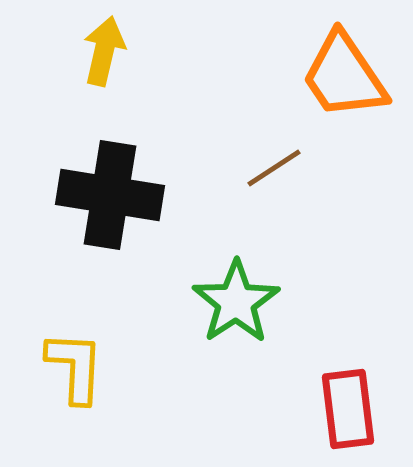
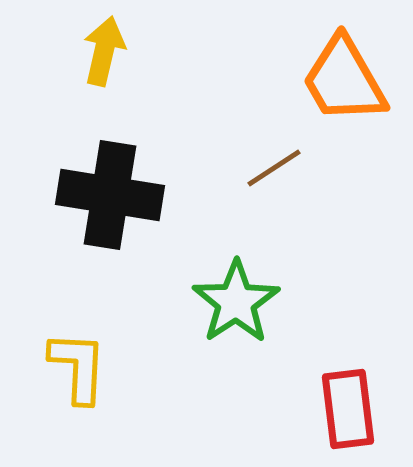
orange trapezoid: moved 4 px down; rotated 4 degrees clockwise
yellow L-shape: moved 3 px right
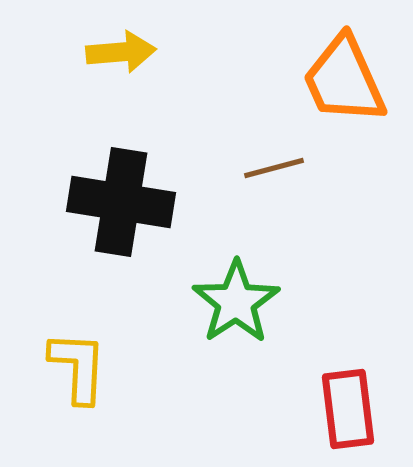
yellow arrow: moved 17 px right, 1 px down; rotated 72 degrees clockwise
orange trapezoid: rotated 6 degrees clockwise
brown line: rotated 18 degrees clockwise
black cross: moved 11 px right, 7 px down
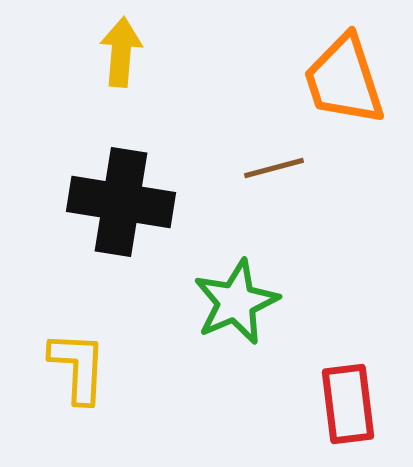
yellow arrow: rotated 80 degrees counterclockwise
orange trapezoid: rotated 6 degrees clockwise
green star: rotated 10 degrees clockwise
red rectangle: moved 5 px up
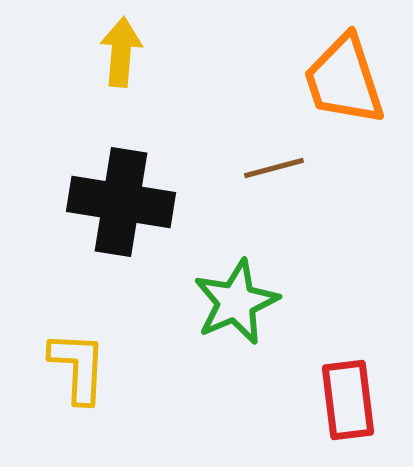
red rectangle: moved 4 px up
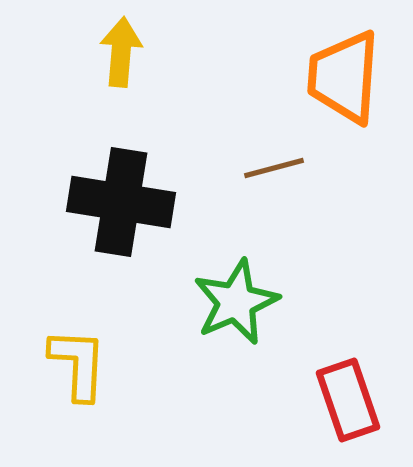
orange trapezoid: moved 3 px up; rotated 22 degrees clockwise
yellow L-shape: moved 3 px up
red rectangle: rotated 12 degrees counterclockwise
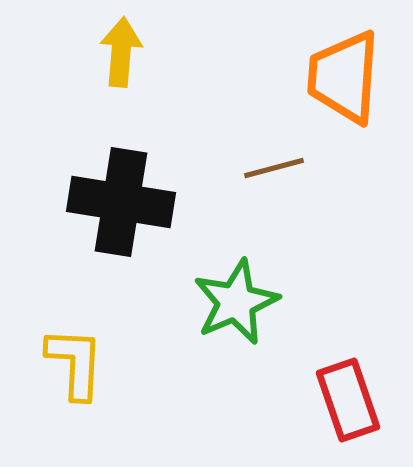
yellow L-shape: moved 3 px left, 1 px up
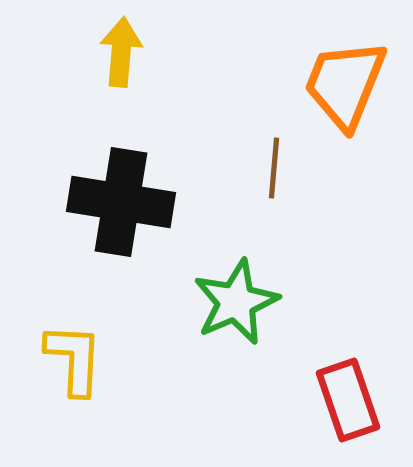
orange trapezoid: moved 1 px right, 7 px down; rotated 18 degrees clockwise
brown line: rotated 70 degrees counterclockwise
yellow L-shape: moved 1 px left, 4 px up
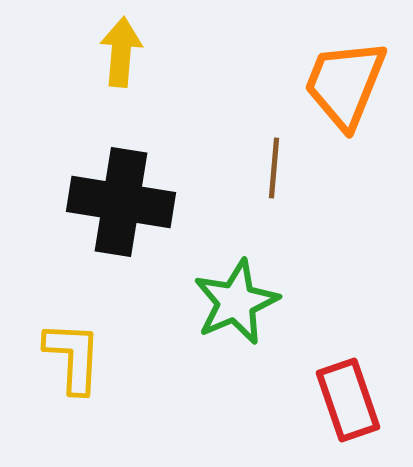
yellow L-shape: moved 1 px left, 2 px up
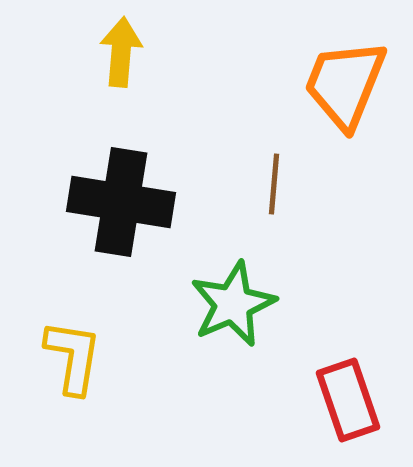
brown line: moved 16 px down
green star: moved 3 px left, 2 px down
yellow L-shape: rotated 6 degrees clockwise
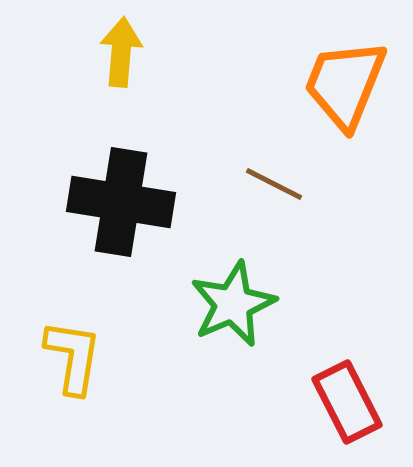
brown line: rotated 68 degrees counterclockwise
red rectangle: moved 1 px left, 2 px down; rotated 8 degrees counterclockwise
